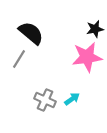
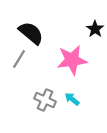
black star: rotated 24 degrees counterclockwise
pink star: moved 15 px left, 3 px down
cyan arrow: rotated 105 degrees counterclockwise
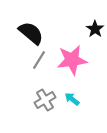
gray line: moved 20 px right, 1 px down
gray cross: rotated 35 degrees clockwise
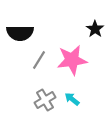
black semicircle: moved 11 px left; rotated 140 degrees clockwise
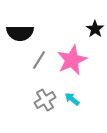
pink star: rotated 16 degrees counterclockwise
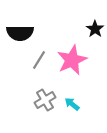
cyan arrow: moved 5 px down
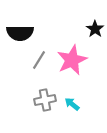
gray cross: rotated 20 degrees clockwise
